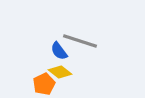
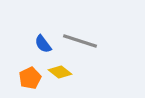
blue semicircle: moved 16 px left, 7 px up
orange pentagon: moved 14 px left, 6 px up
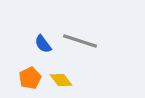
yellow diamond: moved 1 px right, 8 px down; rotated 15 degrees clockwise
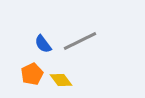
gray line: rotated 44 degrees counterclockwise
orange pentagon: moved 2 px right, 4 px up
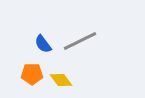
orange pentagon: rotated 25 degrees clockwise
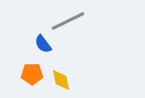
gray line: moved 12 px left, 20 px up
yellow diamond: rotated 25 degrees clockwise
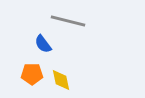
gray line: rotated 40 degrees clockwise
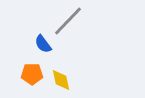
gray line: rotated 60 degrees counterclockwise
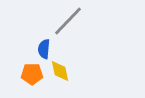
blue semicircle: moved 1 px right, 5 px down; rotated 42 degrees clockwise
yellow diamond: moved 1 px left, 9 px up
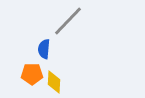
yellow diamond: moved 6 px left, 11 px down; rotated 15 degrees clockwise
